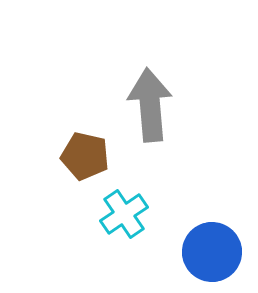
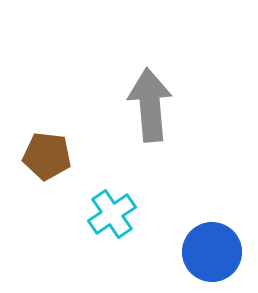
brown pentagon: moved 38 px left; rotated 6 degrees counterclockwise
cyan cross: moved 12 px left
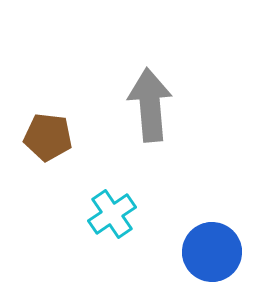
brown pentagon: moved 1 px right, 19 px up
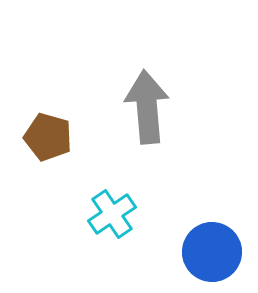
gray arrow: moved 3 px left, 2 px down
brown pentagon: rotated 9 degrees clockwise
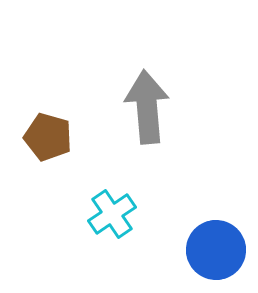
blue circle: moved 4 px right, 2 px up
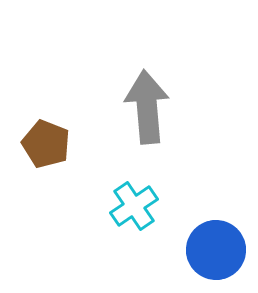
brown pentagon: moved 2 px left, 7 px down; rotated 6 degrees clockwise
cyan cross: moved 22 px right, 8 px up
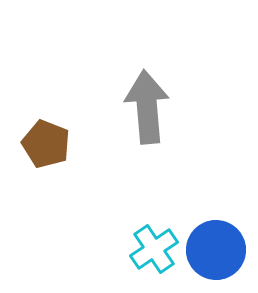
cyan cross: moved 20 px right, 43 px down
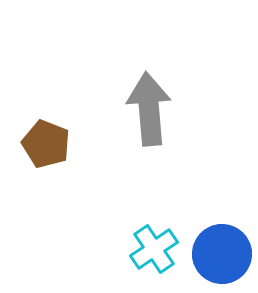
gray arrow: moved 2 px right, 2 px down
blue circle: moved 6 px right, 4 px down
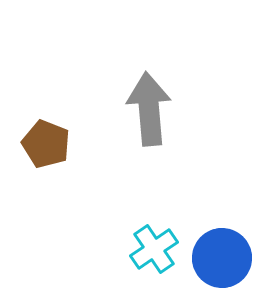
blue circle: moved 4 px down
